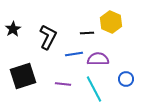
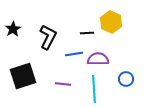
cyan line: rotated 24 degrees clockwise
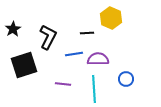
yellow hexagon: moved 4 px up
black square: moved 1 px right, 11 px up
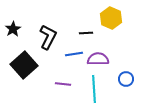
black line: moved 1 px left
black square: rotated 24 degrees counterclockwise
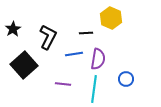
purple semicircle: rotated 100 degrees clockwise
cyan line: rotated 12 degrees clockwise
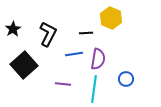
black L-shape: moved 3 px up
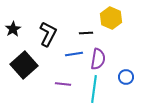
blue circle: moved 2 px up
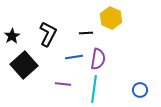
black star: moved 1 px left, 7 px down
blue line: moved 3 px down
blue circle: moved 14 px right, 13 px down
